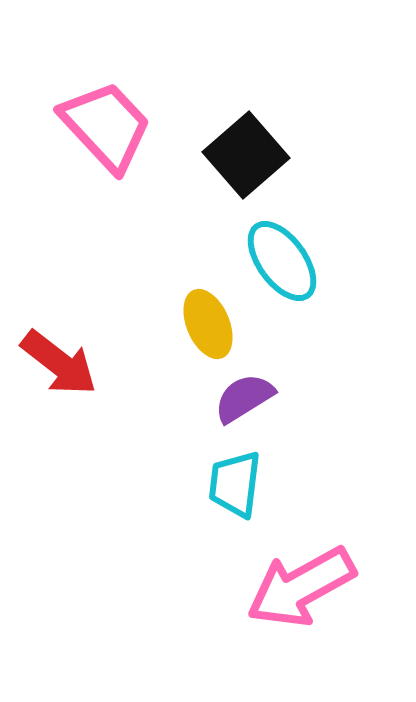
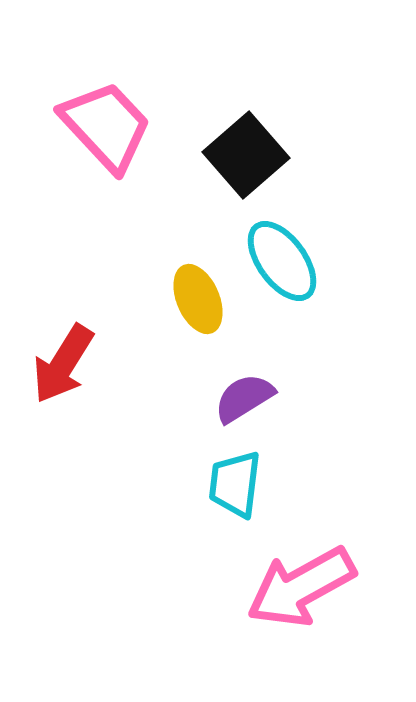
yellow ellipse: moved 10 px left, 25 px up
red arrow: moved 4 px right, 1 px down; rotated 84 degrees clockwise
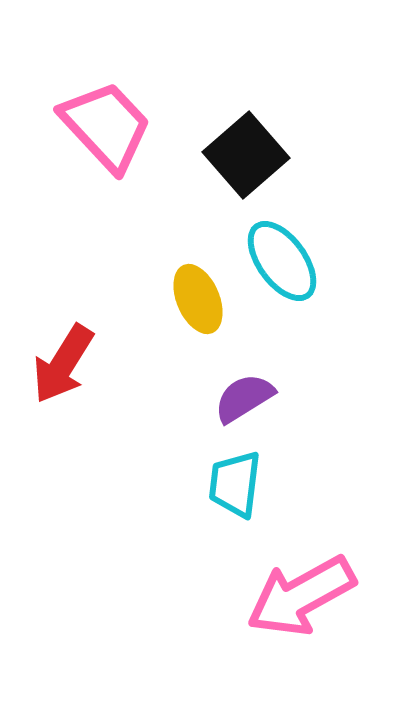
pink arrow: moved 9 px down
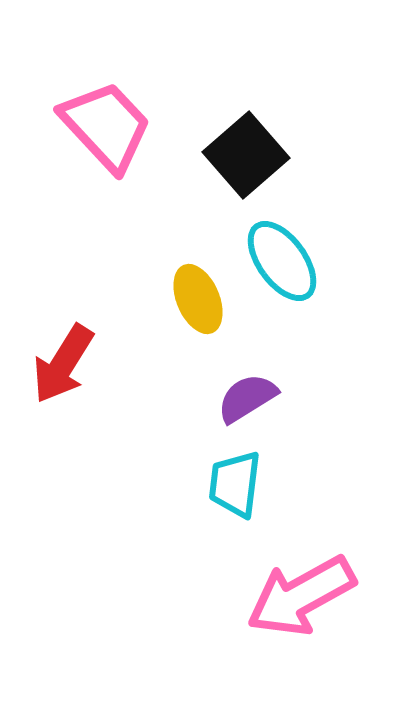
purple semicircle: moved 3 px right
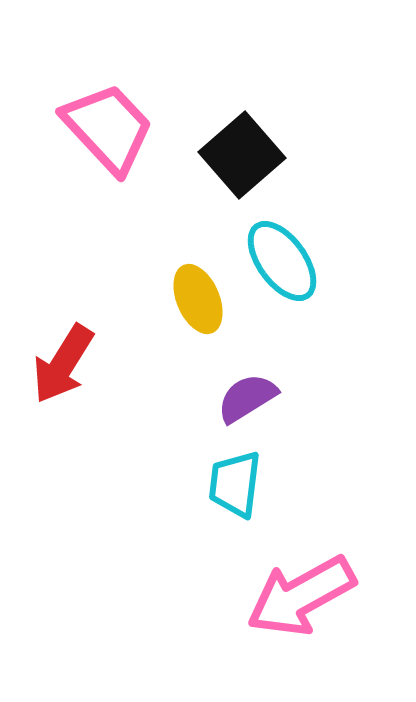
pink trapezoid: moved 2 px right, 2 px down
black square: moved 4 px left
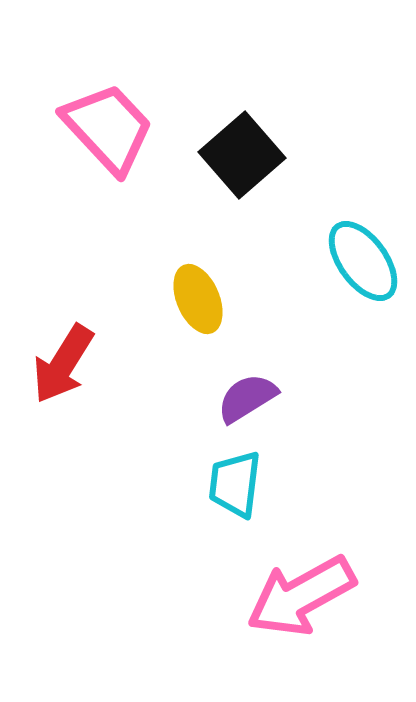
cyan ellipse: moved 81 px right
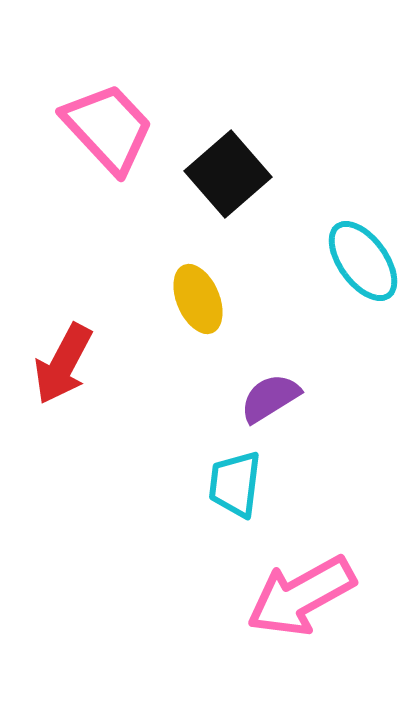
black square: moved 14 px left, 19 px down
red arrow: rotated 4 degrees counterclockwise
purple semicircle: moved 23 px right
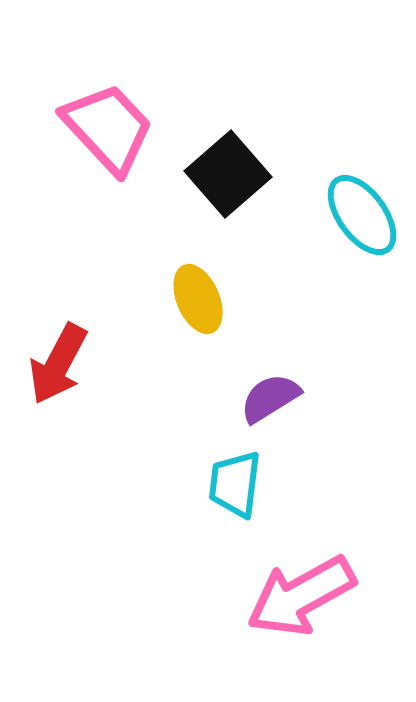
cyan ellipse: moved 1 px left, 46 px up
red arrow: moved 5 px left
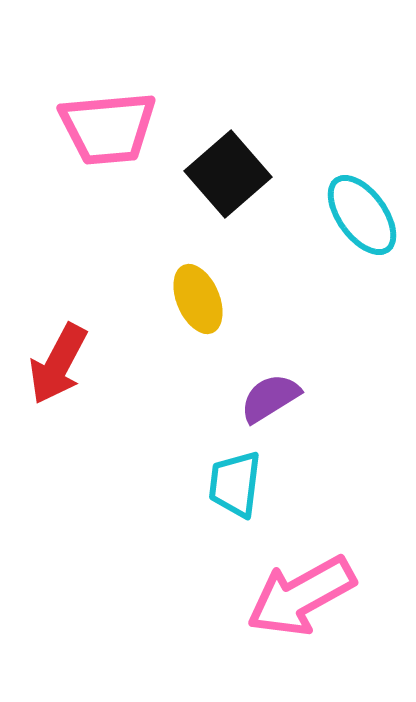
pink trapezoid: rotated 128 degrees clockwise
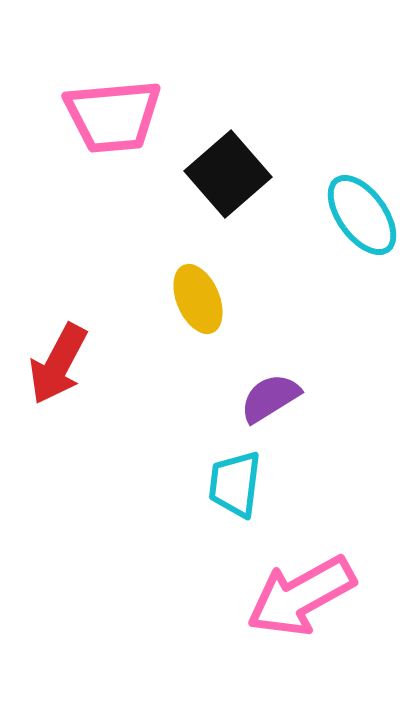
pink trapezoid: moved 5 px right, 12 px up
